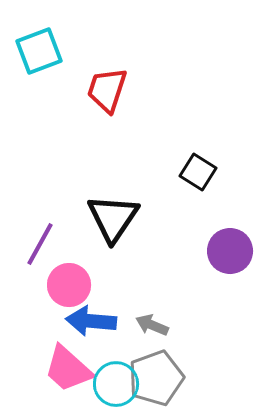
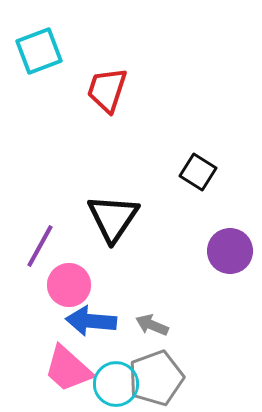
purple line: moved 2 px down
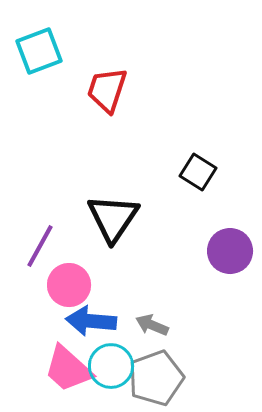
cyan circle: moved 5 px left, 18 px up
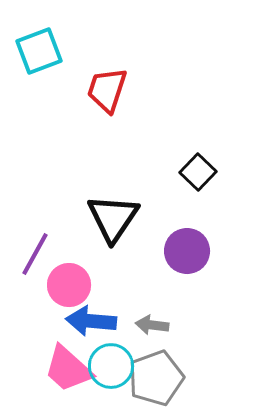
black square: rotated 12 degrees clockwise
purple line: moved 5 px left, 8 px down
purple circle: moved 43 px left
gray arrow: rotated 16 degrees counterclockwise
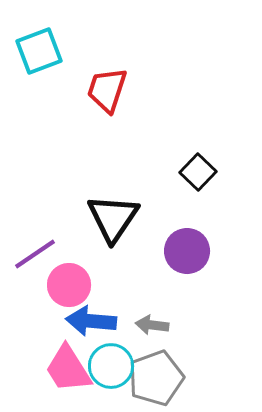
purple line: rotated 27 degrees clockwise
pink trapezoid: rotated 16 degrees clockwise
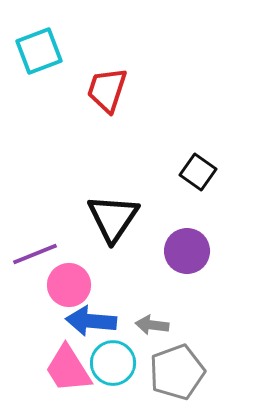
black square: rotated 9 degrees counterclockwise
purple line: rotated 12 degrees clockwise
cyan circle: moved 2 px right, 3 px up
gray pentagon: moved 21 px right, 6 px up
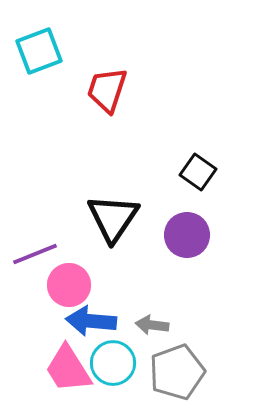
purple circle: moved 16 px up
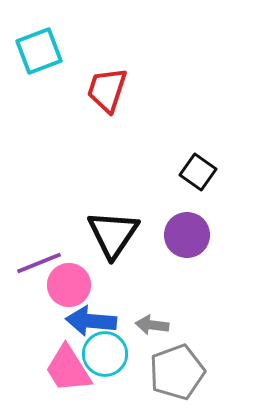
black triangle: moved 16 px down
purple line: moved 4 px right, 9 px down
cyan circle: moved 8 px left, 9 px up
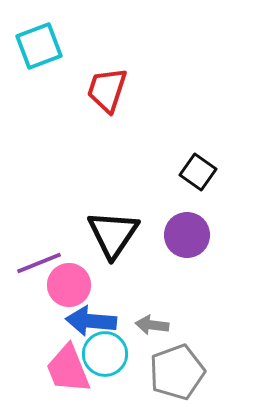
cyan square: moved 5 px up
pink trapezoid: rotated 10 degrees clockwise
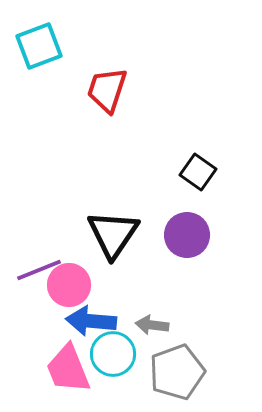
purple line: moved 7 px down
cyan circle: moved 8 px right
